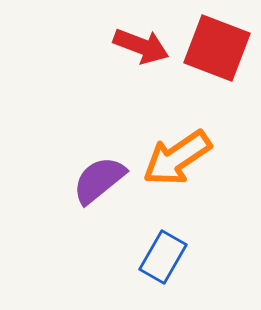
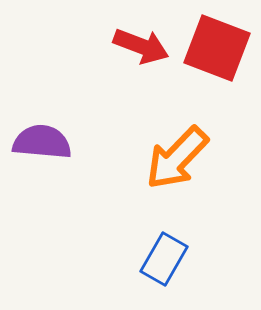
orange arrow: rotated 12 degrees counterclockwise
purple semicircle: moved 57 px left, 38 px up; rotated 44 degrees clockwise
blue rectangle: moved 1 px right, 2 px down
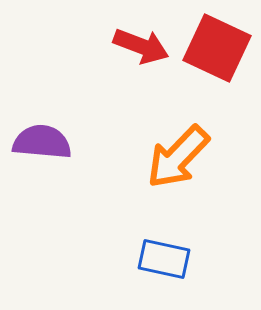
red square: rotated 4 degrees clockwise
orange arrow: moved 1 px right, 1 px up
blue rectangle: rotated 72 degrees clockwise
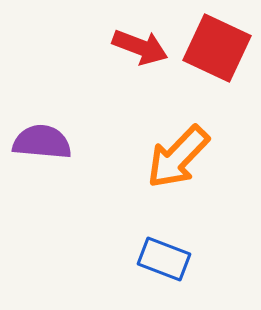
red arrow: moved 1 px left, 1 px down
blue rectangle: rotated 9 degrees clockwise
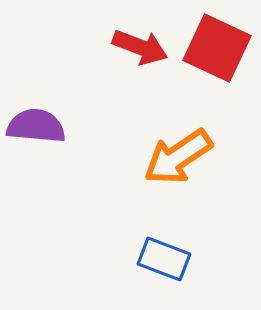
purple semicircle: moved 6 px left, 16 px up
orange arrow: rotated 12 degrees clockwise
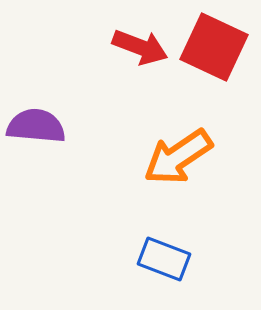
red square: moved 3 px left, 1 px up
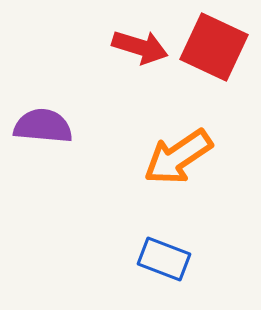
red arrow: rotated 4 degrees counterclockwise
purple semicircle: moved 7 px right
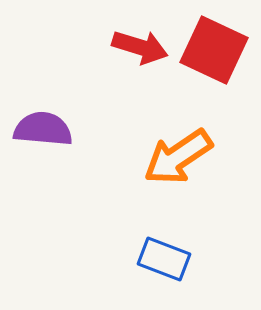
red square: moved 3 px down
purple semicircle: moved 3 px down
